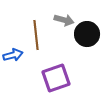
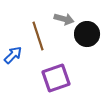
gray arrow: moved 1 px up
brown line: moved 2 px right, 1 px down; rotated 12 degrees counterclockwise
blue arrow: rotated 30 degrees counterclockwise
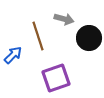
black circle: moved 2 px right, 4 px down
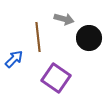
brown line: moved 1 px down; rotated 12 degrees clockwise
blue arrow: moved 1 px right, 4 px down
purple square: rotated 36 degrees counterclockwise
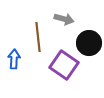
black circle: moved 5 px down
blue arrow: rotated 42 degrees counterclockwise
purple square: moved 8 px right, 13 px up
